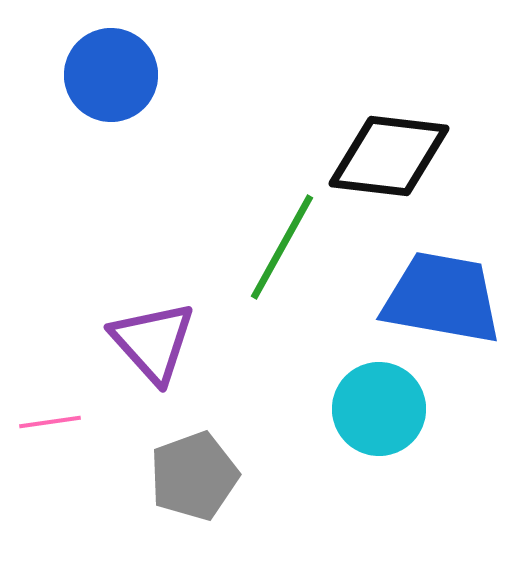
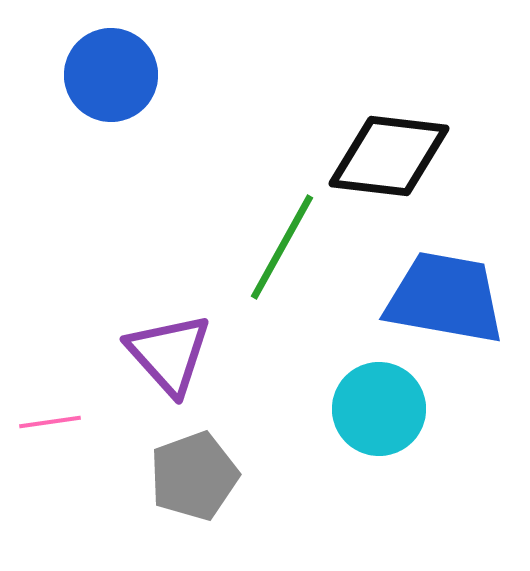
blue trapezoid: moved 3 px right
purple triangle: moved 16 px right, 12 px down
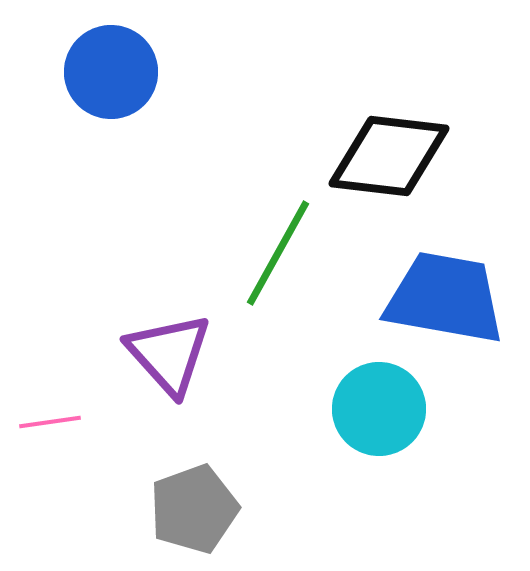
blue circle: moved 3 px up
green line: moved 4 px left, 6 px down
gray pentagon: moved 33 px down
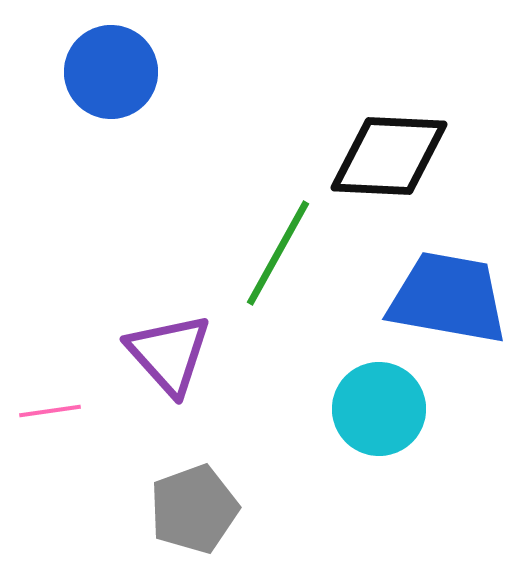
black diamond: rotated 4 degrees counterclockwise
blue trapezoid: moved 3 px right
pink line: moved 11 px up
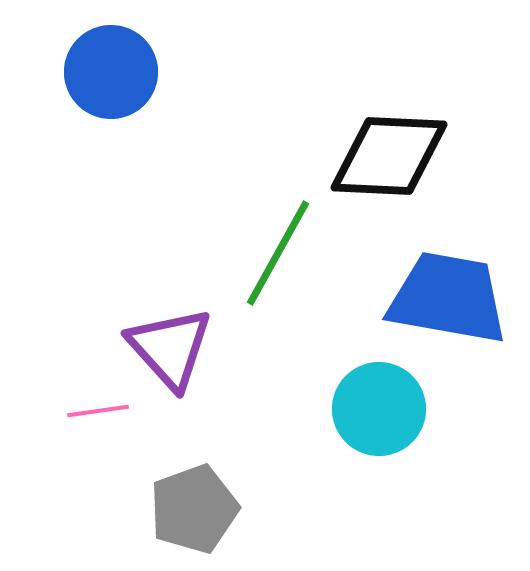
purple triangle: moved 1 px right, 6 px up
pink line: moved 48 px right
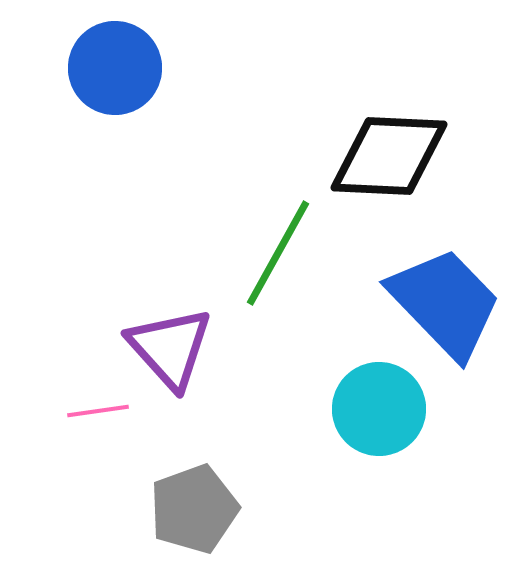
blue circle: moved 4 px right, 4 px up
blue trapezoid: moved 3 px left, 5 px down; rotated 36 degrees clockwise
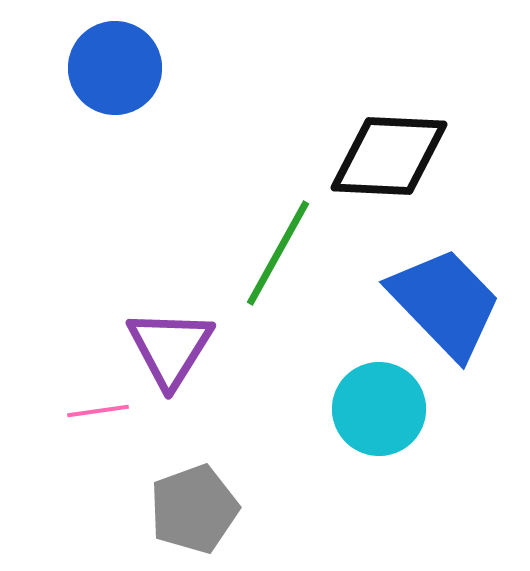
purple triangle: rotated 14 degrees clockwise
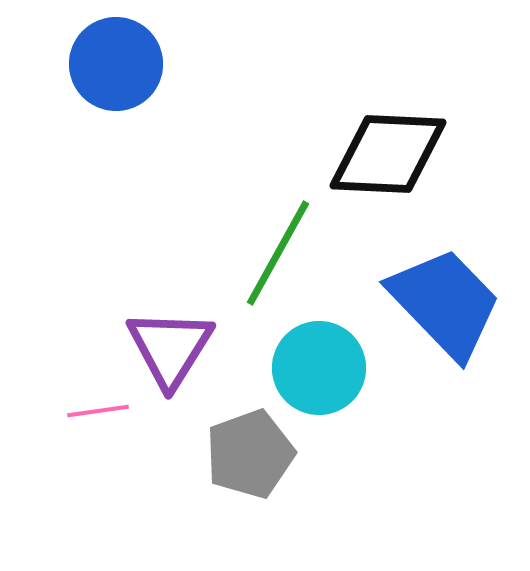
blue circle: moved 1 px right, 4 px up
black diamond: moved 1 px left, 2 px up
cyan circle: moved 60 px left, 41 px up
gray pentagon: moved 56 px right, 55 px up
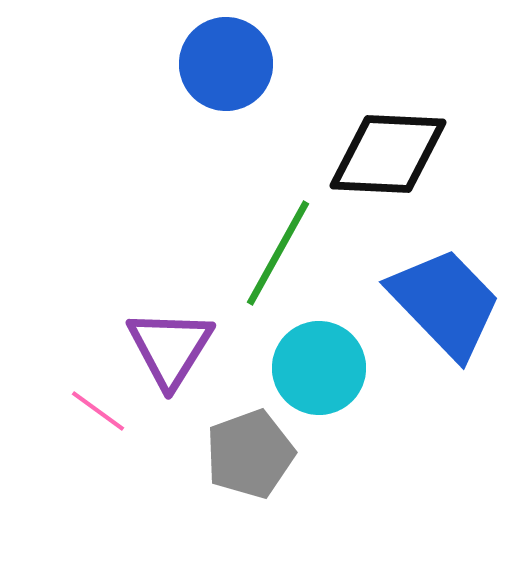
blue circle: moved 110 px right
pink line: rotated 44 degrees clockwise
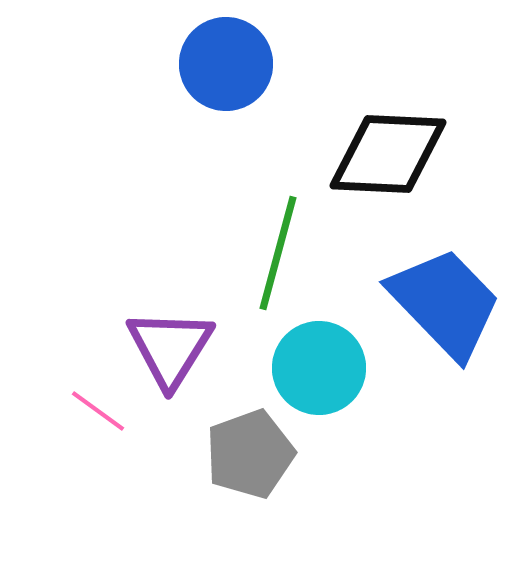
green line: rotated 14 degrees counterclockwise
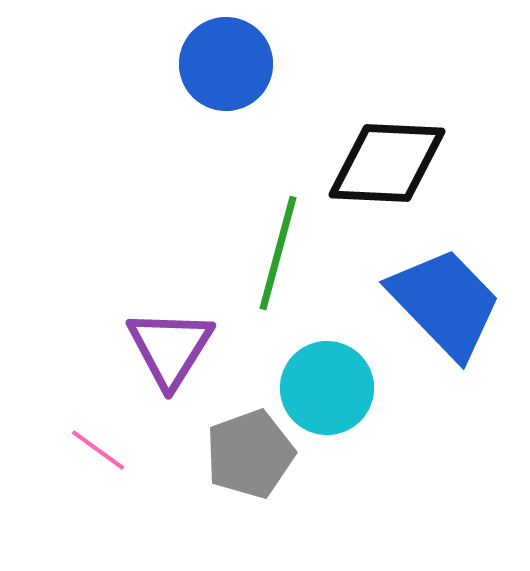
black diamond: moved 1 px left, 9 px down
cyan circle: moved 8 px right, 20 px down
pink line: moved 39 px down
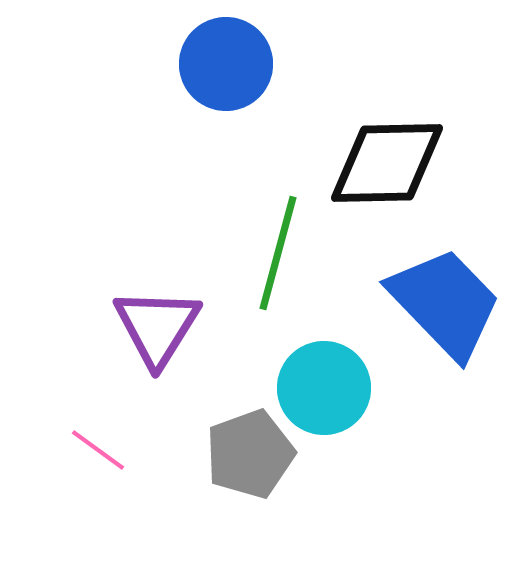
black diamond: rotated 4 degrees counterclockwise
purple triangle: moved 13 px left, 21 px up
cyan circle: moved 3 px left
